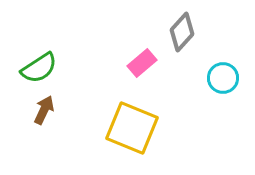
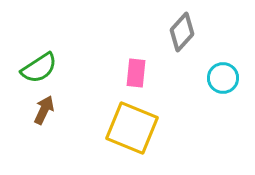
pink rectangle: moved 6 px left, 10 px down; rotated 44 degrees counterclockwise
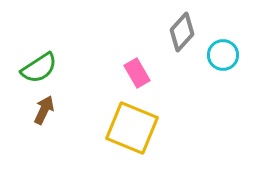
pink rectangle: moved 1 px right; rotated 36 degrees counterclockwise
cyan circle: moved 23 px up
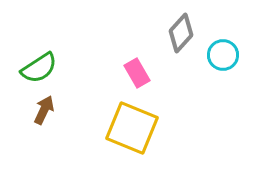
gray diamond: moved 1 px left, 1 px down
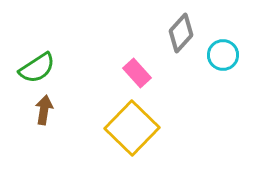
green semicircle: moved 2 px left
pink rectangle: rotated 12 degrees counterclockwise
brown arrow: rotated 16 degrees counterclockwise
yellow square: rotated 22 degrees clockwise
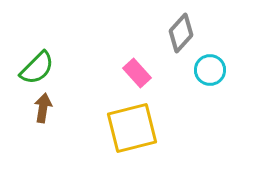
cyan circle: moved 13 px left, 15 px down
green semicircle: rotated 12 degrees counterclockwise
brown arrow: moved 1 px left, 2 px up
yellow square: rotated 32 degrees clockwise
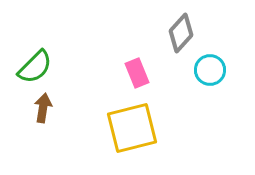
green semicircle: moved 2 px left, 1 px up
pink rectangle: rotated 20 degrees clockwise
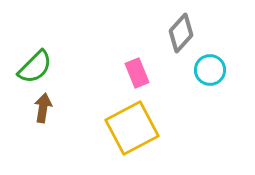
yellow square: rotated 14 degrees counterclockwise
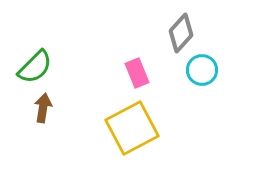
cyan circle: moved 8 px left
